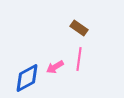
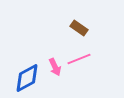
pink line: rotated 60 degrees clockwise
pink arrow: rotated 84 degrees counterclockwise
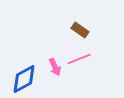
brown rectangle: moved 1 px right, 2 px down
blue diamond: moved 3 px left, 1 px down
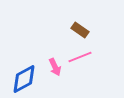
pink line: moved 1 px right, 2 px up
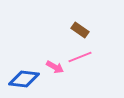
pink arrow: rotated 36 degrees counterclockwise
blue diamond: rotated 36 degrees clockwise
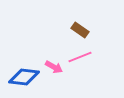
pink arrow: moved 1 px left
blue diamond: moved 2 px up
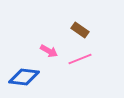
pink line: moved 2 px down
pink arrow: moved 5 px left, 16 px up
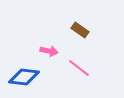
pink arrow: rotated 18 degrees counterclockwise
pink line: moved 1 px left, 9 px down; rotated 60 degrees clockwise
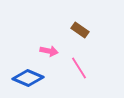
pink line: rotated 20 degrees clockwise
blue diamond: moved 4 px right, 1 px down; rotated 16 degrees clockwise
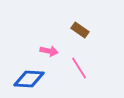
blue diamond: moved 1 px right, 1 px down; rotated 20 degrees counterclockwise
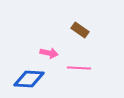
pink arrow: moved 2 px down
pink line: rotated 55 degrees counterclockwise
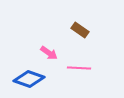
pink arrow: rotated 24 degrees clockwise
blue diamond: rotated 16 degrees clockwise
